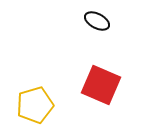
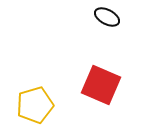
black ellipse: moved 10 px right, 4 px up
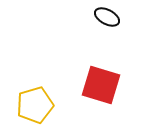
red square: rotated 6 degrees counterclockwise
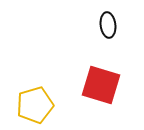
black ellipse: moved 1 px right, 8 px down; rotated 55 degrees clockwise
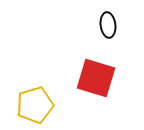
red square: moved 5 px left, 7 px up
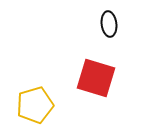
black ellipse: moved 1 px right, 1 px up
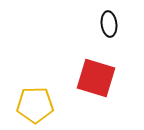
yellow pentagon: rotated 15 degrees clockwise
